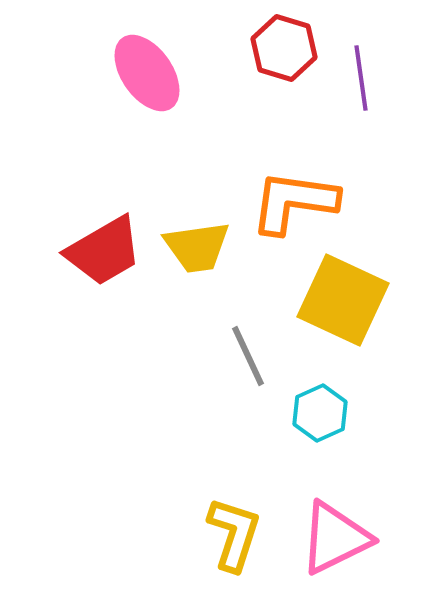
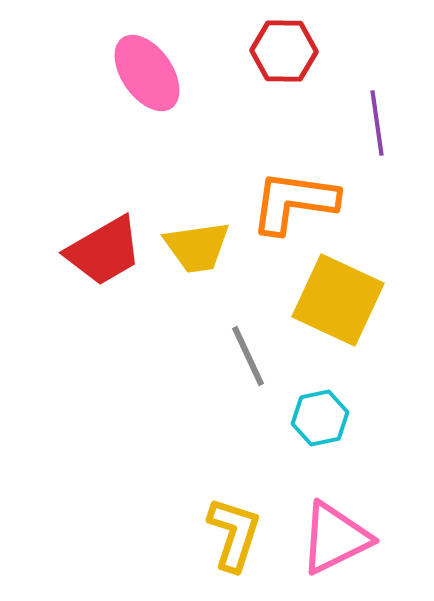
red hexagon: moved 3 px down; rotated 16 degrees counterclockwise
purple line: moved 16 px right, 45 px down
yellow square: moved 5 px left
cyan hexagon: moved 5 px down; rotated 12 degrees clockwise
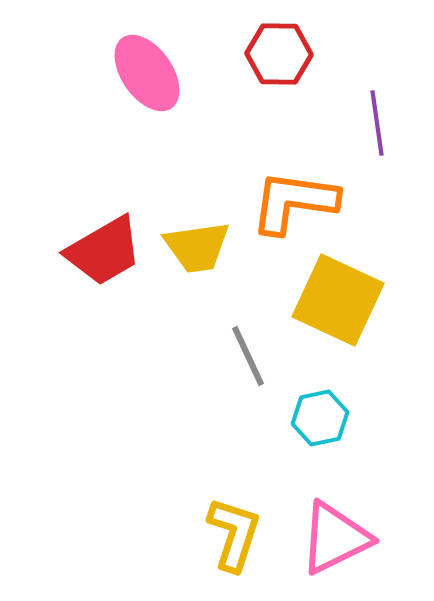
red hexagon: moved 5 px left, 3 px down
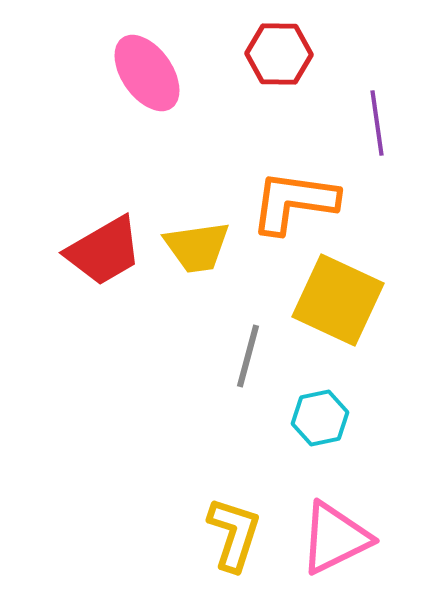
gray line: rotated 40 degrees clockwise
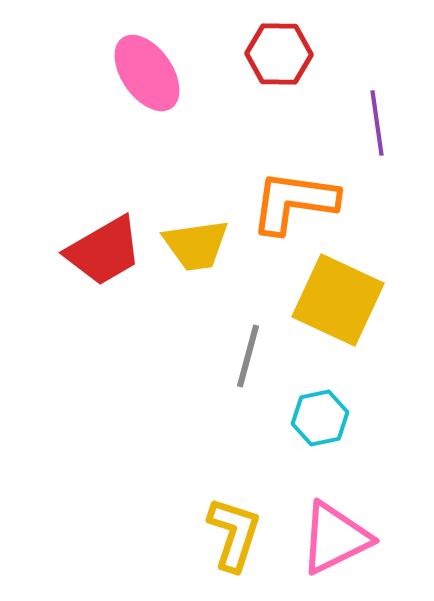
yellow trapezoid: moved 1 px left, 2 px up
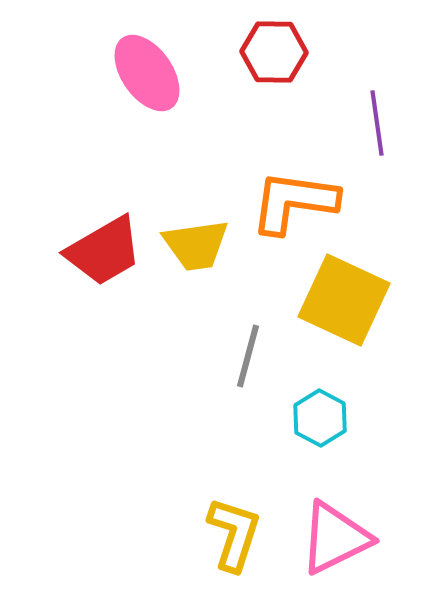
red hexagon: moved 5 px left, 2 px up
yellow square: moved 6 px right
cyan hexagon: rotated 20 degrees counterclockwise
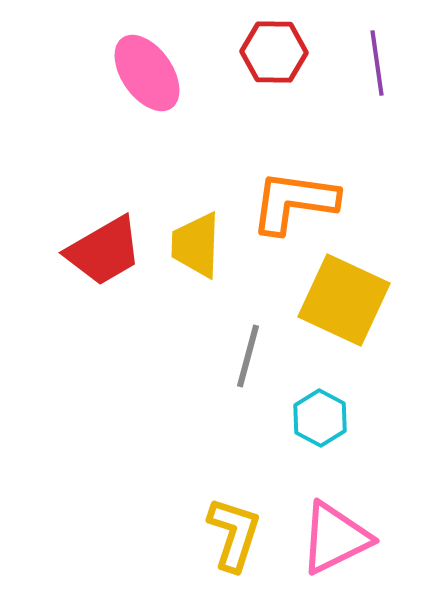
purple line: moved 60 px up
yellow trapezoid: rotated 100 degrees clockwise
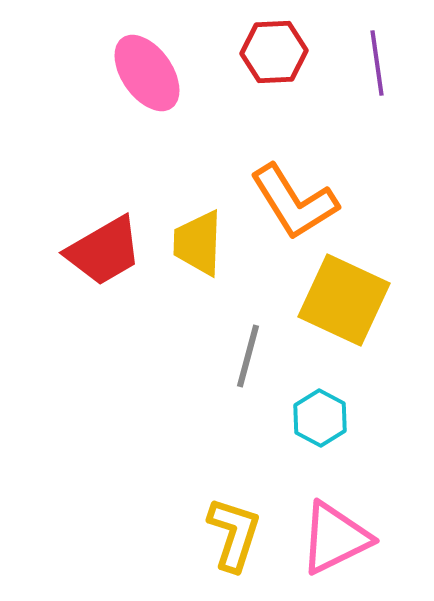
red hexagon: rotated 4 degrees counterclockwise
orange L-shape: rotated 130 degrees counterclockwise
yellow trapezoid: moved 2 px right, 2 px up
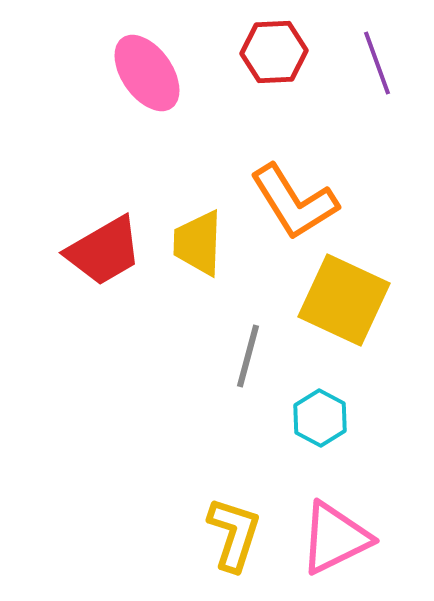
purple line: rotated 12 degrees counterclockwise
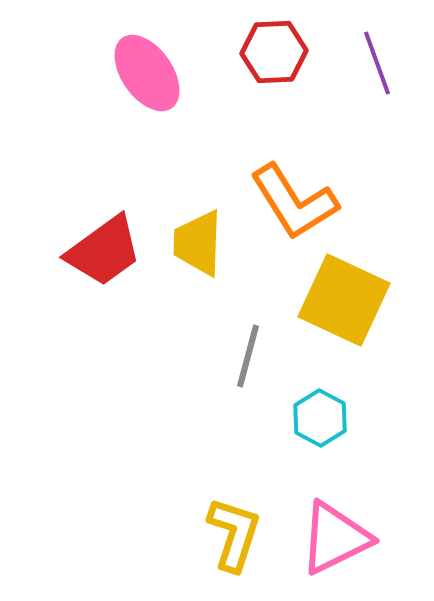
red trapezoid: rotated 6 degrees counterclockwise
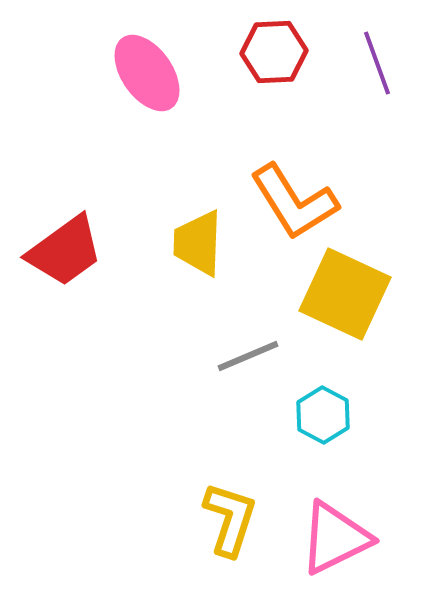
red trapezoid: moved 39 px left
yellow square: moved 1 px right, 6 px up
gray line: rotated 52 degrees clockwise
cyan hexagon: moved 3 px right, 3 px up
yellow L-shape: moved 4 px left, 15 px up
